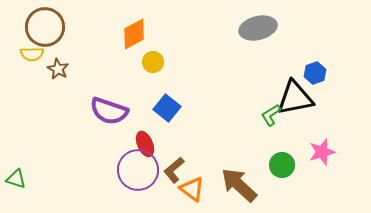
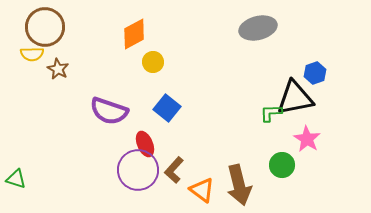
green L-shape: moved 2 px up; rotated 30 degrees clockwise
pink star: moved 15 px left, 13 px up; rotated 24 degrees counterclockwise
brown L-shape: rotated 8 degrees counterclockwise
brown arrow: rotated 147 degrees counterclockwise
orange triangle: moved 10 px right, 1 px down
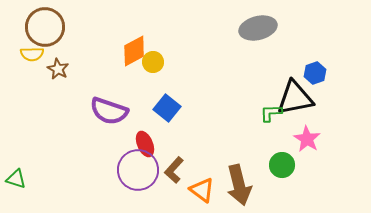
orange diamond: moved 17 px down
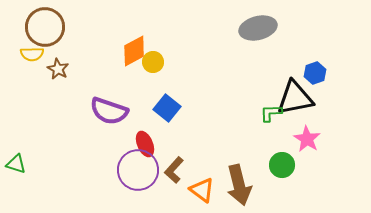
green triangle: moved 15 px up
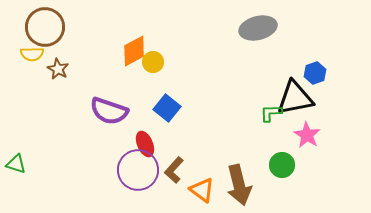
pink star: moved 4 px up
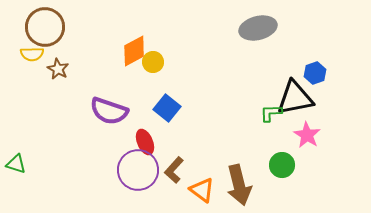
red ellipse: moved 2 px up
